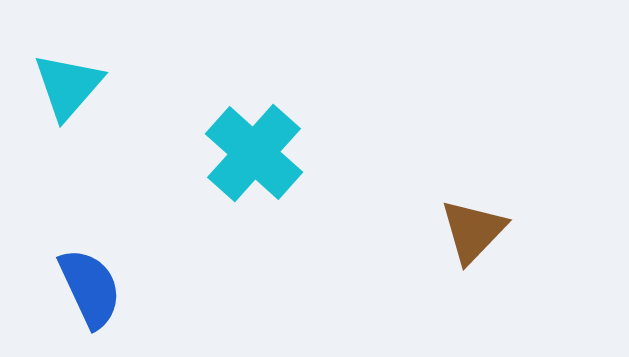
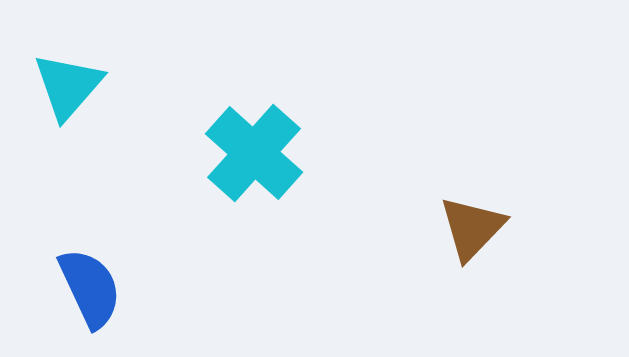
brown triangle: moved 1 px left, 3 px up
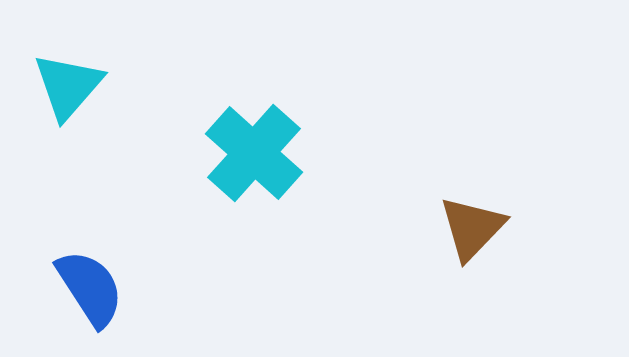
blue semicircle: rotated 8 degrees counterclockwise
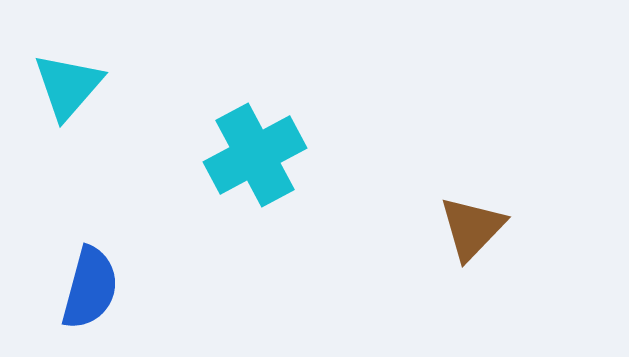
cyan cross: moved 1 px right, 2 px down; rotated 20 degrees clockwise
blue semicircle: rotated 48 degrees clockwise
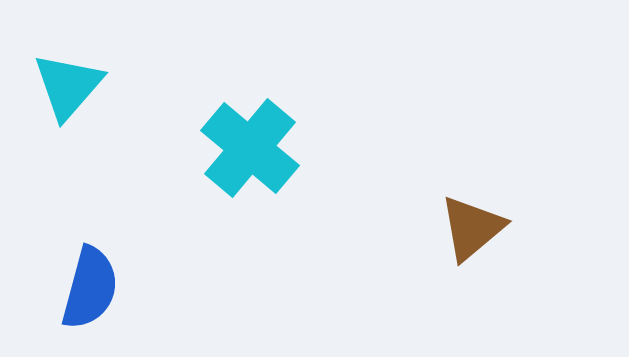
cyan cross: moved 5 px left, 7 px up; rotated 22 degrees counterclockwise
brown triangle: rotated 6 degrees clockwise
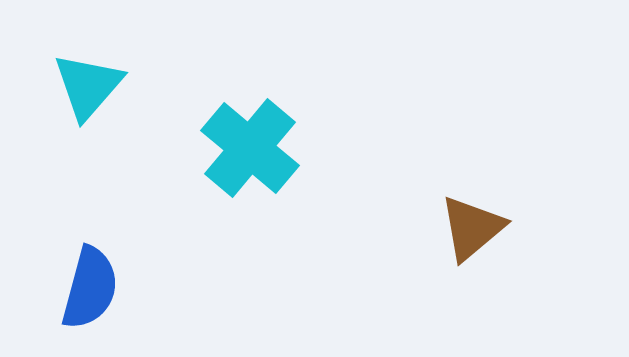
cyan triangle: moved 20 px right
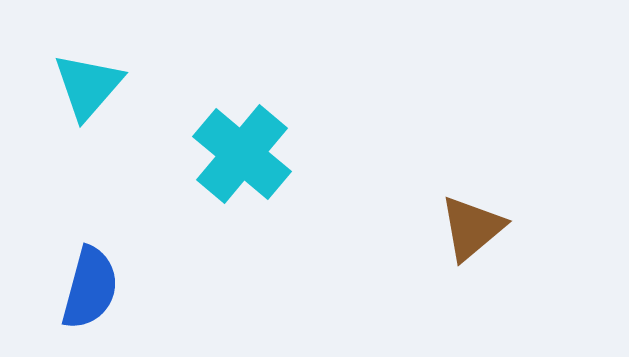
cyan cross: moved 8 px left, 6 px down
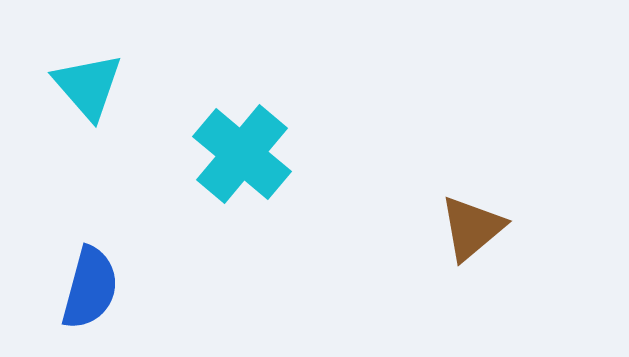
cyan triangle: rotated 22 degrees counterclockwise
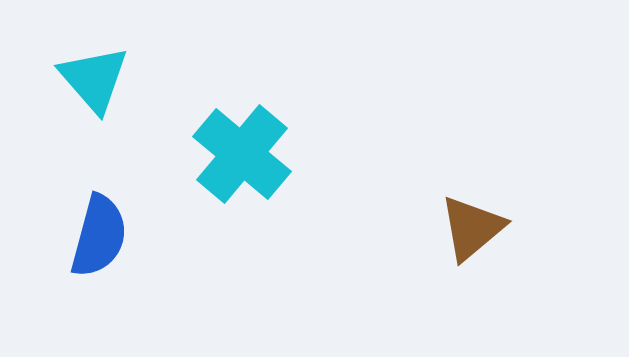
cyan triangle: moved 6 px right, 7 px up
blue semicircle: moved 9 px right, 52 px up
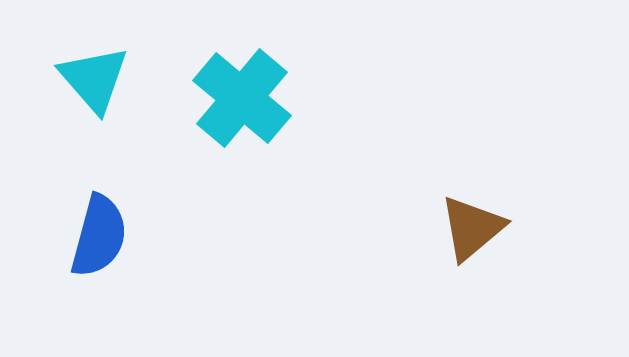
cyan cross: moved 56 px up
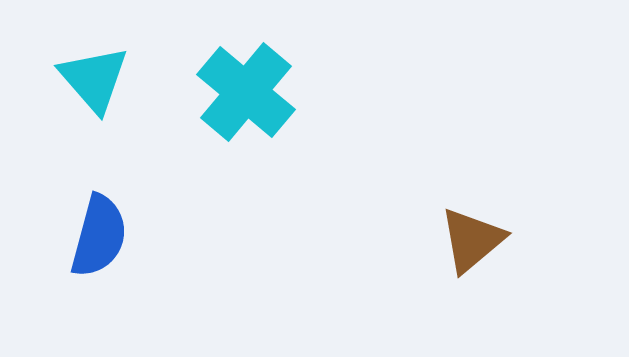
cyan cross: moved 4 px right, 6 px up
brown triangle: moved 12 px down
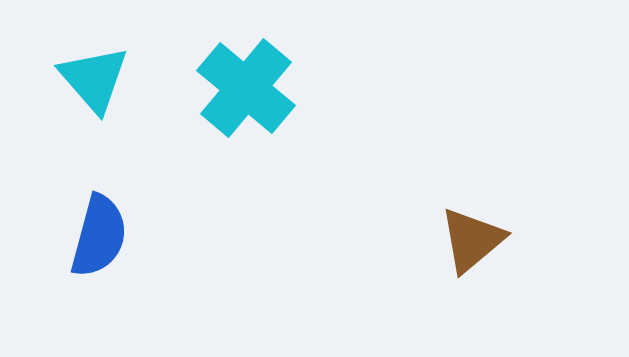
cyan cross: moved 4 px up
